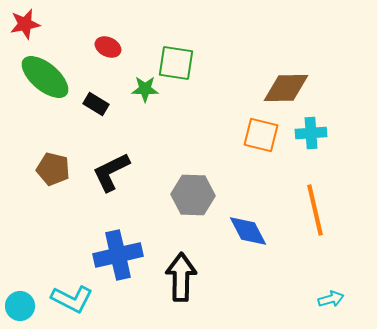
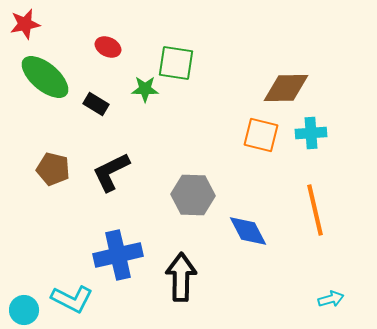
cyan circle: moved 4 px right, 4 px down
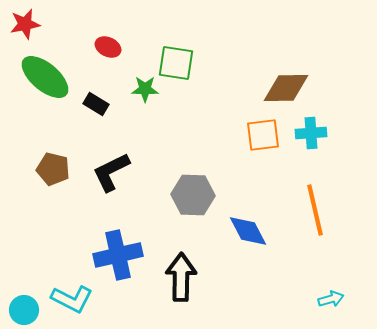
orange square: moved 2 px right; rotated 21 degrees counterclockwise
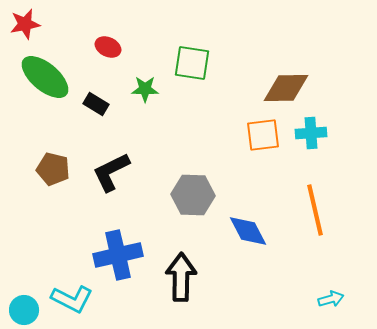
green square: moved 16 px right
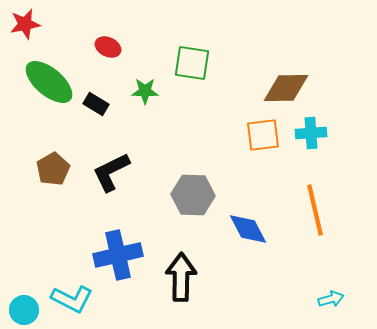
green ellipse: moved 4 px right, 5 px down
green star: moved 2 px down
brown pentagon: rotated 28 degrees clockwise
blue diamond: moved 2 px up
